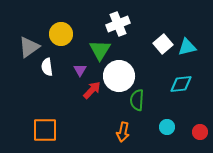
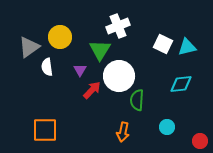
white cross: moved 2 px down
yellow circle: moved 1 px left, 3 px down
white square: rotated 24 degrees counterclockwise
red circle: moved 9 px down
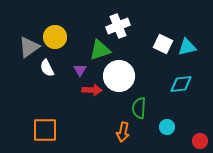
yellow circle: moved 5 px left
green triangle: rotated 40 degrees clockwise
white semicircle: moved 1 px down; rotated 18 degrees counterclockwise
red arrow: rotated 48 degrees clockwise
green semicircle: moved 2 px right, 8 px down
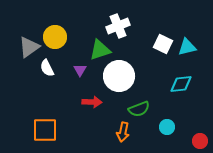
red arrow: moved 12 px down
green semicircle: moved 1 px down; rotated 115 degrees counterclockwise
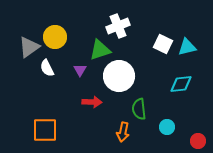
green semicircle: rotated 105 degrees clockwise
red circle: moved 2 px left
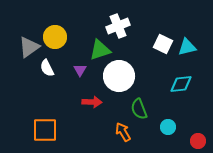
green semicircle: rotated 15 degrees counterclockwise
cyan circle: moved 1 px right
orange arrow: rotated 138 degrees clockwise
